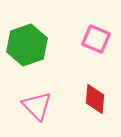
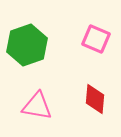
pink triangle: rotated 36 degrees counterclockwise
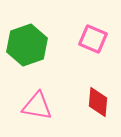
pink square: moved 3 px left
red diamond: moved 3 px right, 3 px down
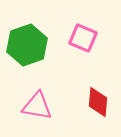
pink square: moved 10 px left, 1 px up
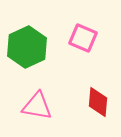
green hexagon: moved 2 px down; rotated 6 degrees counterclockwise
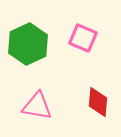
green hexagon: moved 1 px right, 3 px up
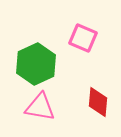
green hexagon: moved 8 px right, 20 px down
pink triangle: moved 3 px right, 1 px down
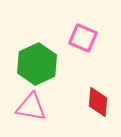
green hexagon: moved 1 px right
pink triangle: moved 9 px left
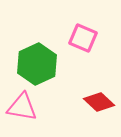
red diamond: moved 1 px right; rotated 52 degrees counterclockwise
pink triangle: moved 9 px left
